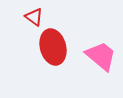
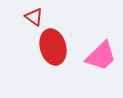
pink trapezoid: rotated 96 degrees clockwise
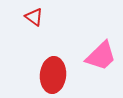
red ellipse: moved 28 px down; rotated 20 degrees clockwise
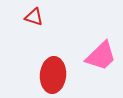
red triangle: rotated 18 degrees counterclockwise
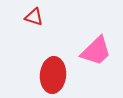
pink trapezoid: moved 5 px left, 5 px up
